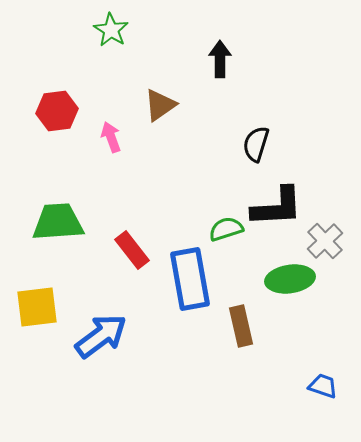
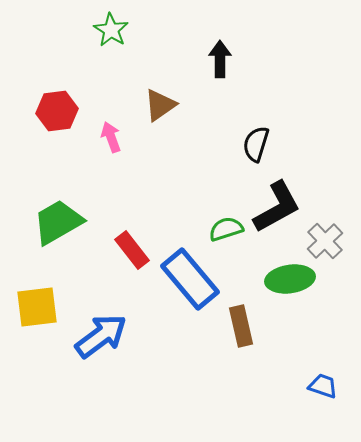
black L-shape: rotated 26 degrees counterclockwise
green trapezoid: rotated 26 degrees counterclockwise
blue rectangle: rotated 30 degrees counterclockwise
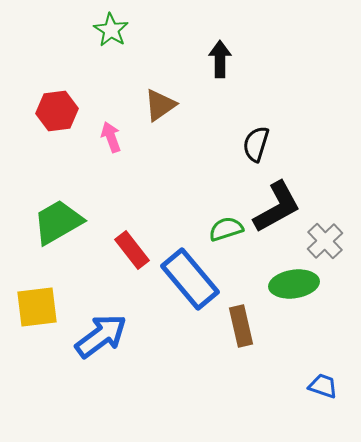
green ellipse: moved 4 px right, 5 px down
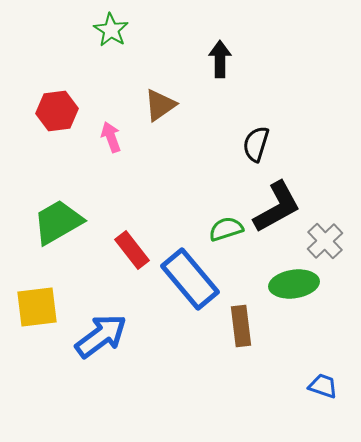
brown rectangle: rotated 6 degrees clockwise
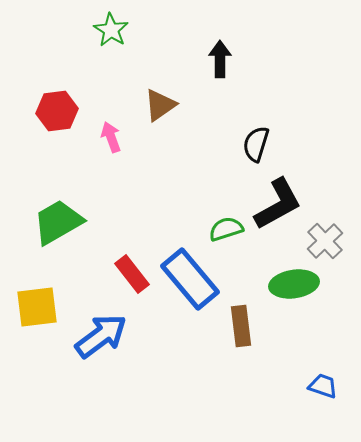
black L-shape: moved 1 px right, 3 px up
red rectangle: moved 24 px down
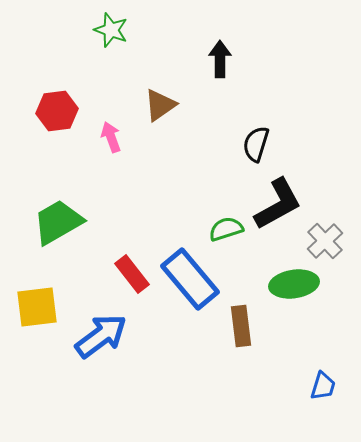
green star: rotated 12 degrees counterclockwise
blue trapezoid: rotated 88 degrees clockwise
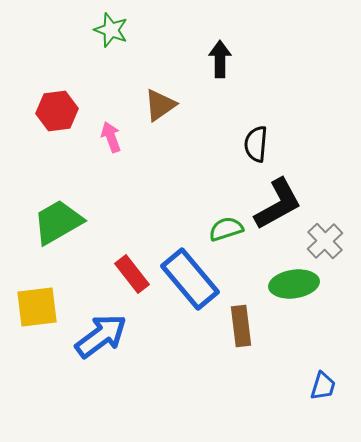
black semicircle: rotated 12 degrees counterclockwise
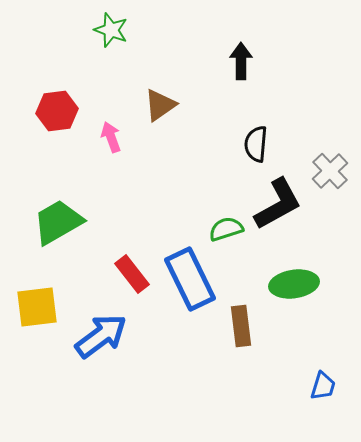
black arrow: moved 21 px right, 2 px down
gray cross: moved 5 px right, 70 px up
blue rectangle: rotated 14 degrees clockwise
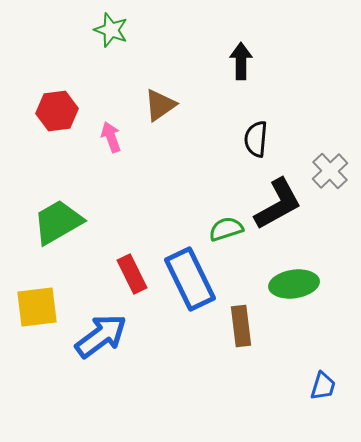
black semicircle: moved 5 px up
red rectangle: rotated 12 degrees clockwise
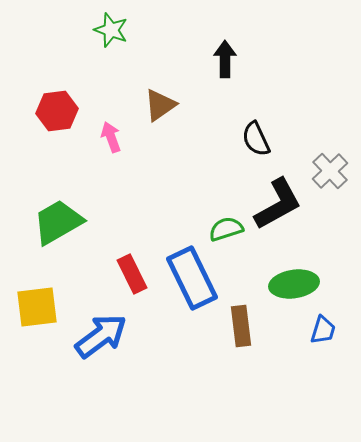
black arrow: moved 16 px left, 2 px up
black semicircle: rotated 30 degrees counterclockwise
blue rectangle: moved 2 px right, 1 px up
blue trapezoid: moved 56 px up
